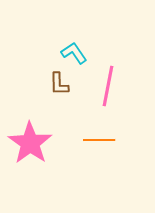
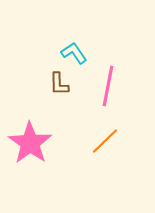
orange line: moved 6 px right, 1 px down; rotated 44 degrees counterclockwise
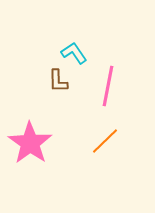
brown L-shape: moved 1 px left, 3 px up
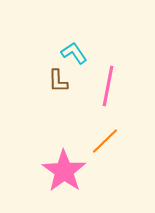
pink star: moved 34 px right, 28 px down
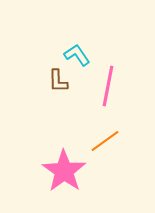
cyan L-shape: moved 3 px right, 2 px down
orange line: rotated 8 degrees clockwise
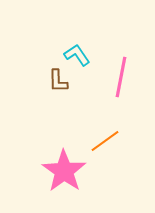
pink line: moved 13 px right, 9 px up
